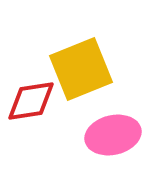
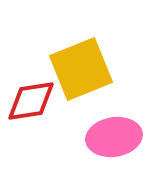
pink ellipse: moved 1 px right, 2 px down; rotated 4 degrees clockwise
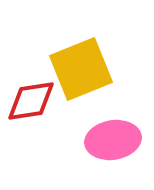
pink ellipse: moved 1 px left, 3 px down
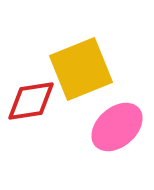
pink ellipse: moved 4 px right, 13 px up; rotated 32 degrees counterclockwise
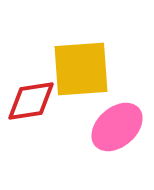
yellow square: rotated 18 degrees clockwise
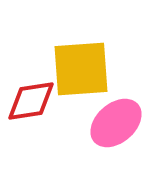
pink ellipse: moved 1 px left, 4 px up
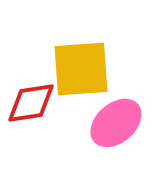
red diamond: moved 2 px down
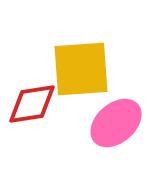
red diamond: moved 1 px right, 1 px down
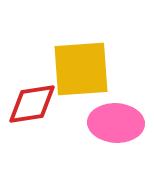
pink ellipse: rotated 44 degrees clockwise
